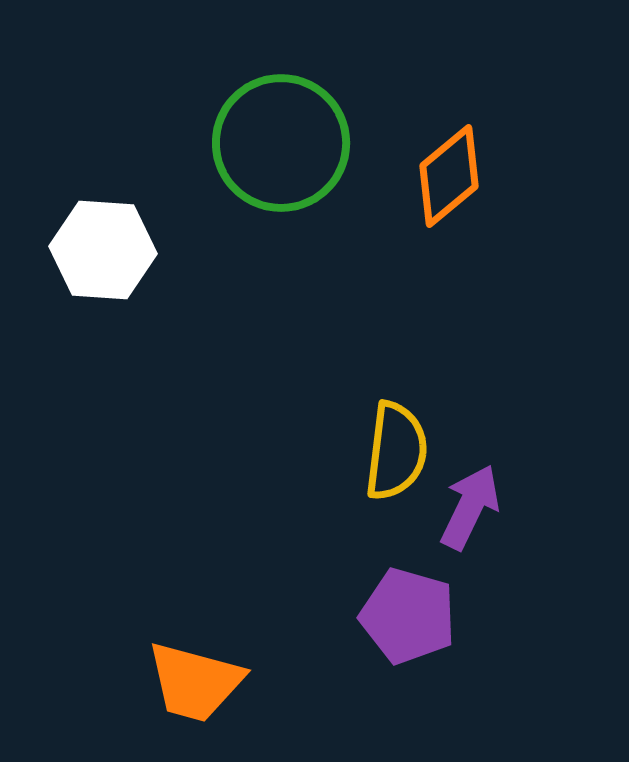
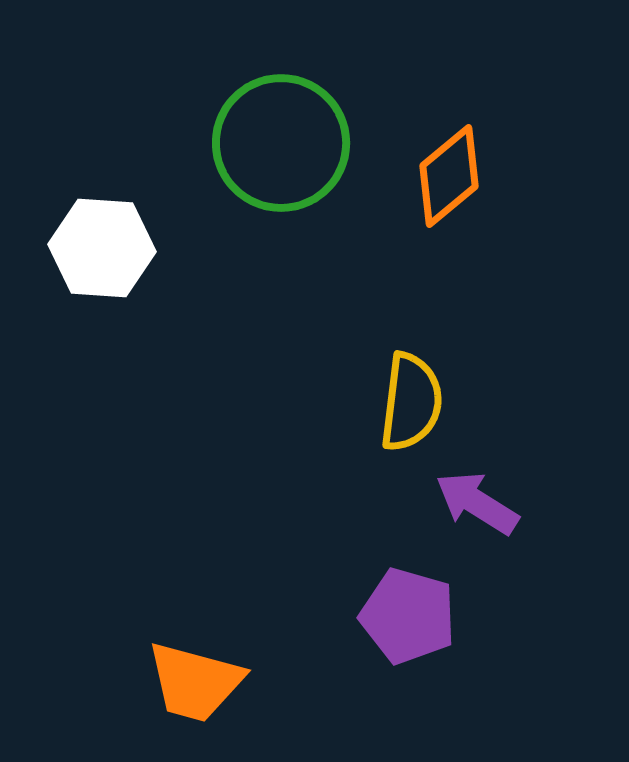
white hexagon: moved 1 px left, 2 px up
yellow semicircle: moved 15 px right, 49 px up
purple arrow: moved 7 px right, 4 px up; rotated 84 degrees counterclockwise
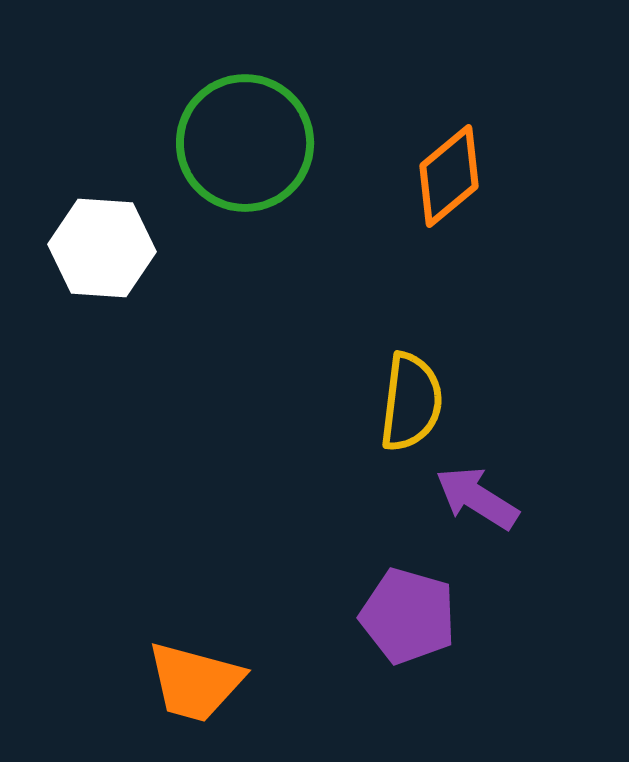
green circle: moved 36 px left
purple arrow: moved 5 px up
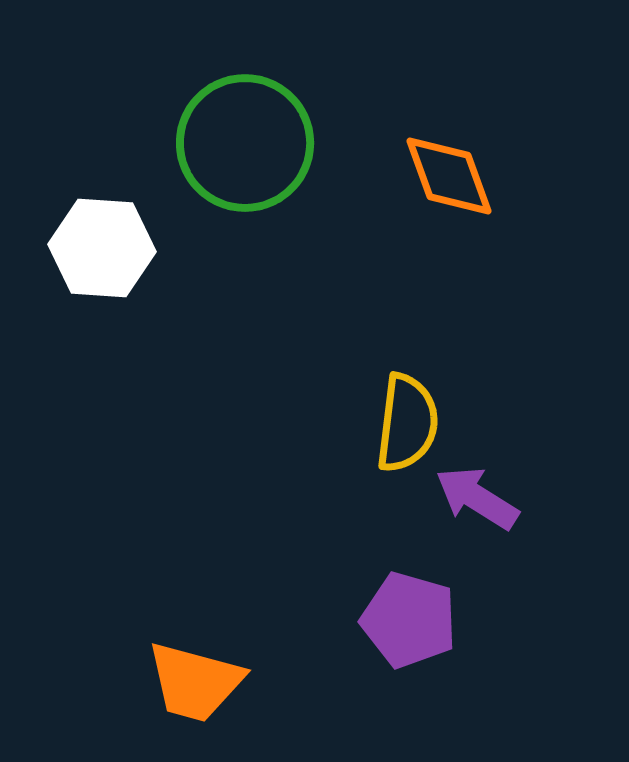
orange diamond: rotated 70 degrees counterclockwise
yellow semicircle: moved 4 px left, 21 px down
purple pentagon: moved 1 px right, 4 px down
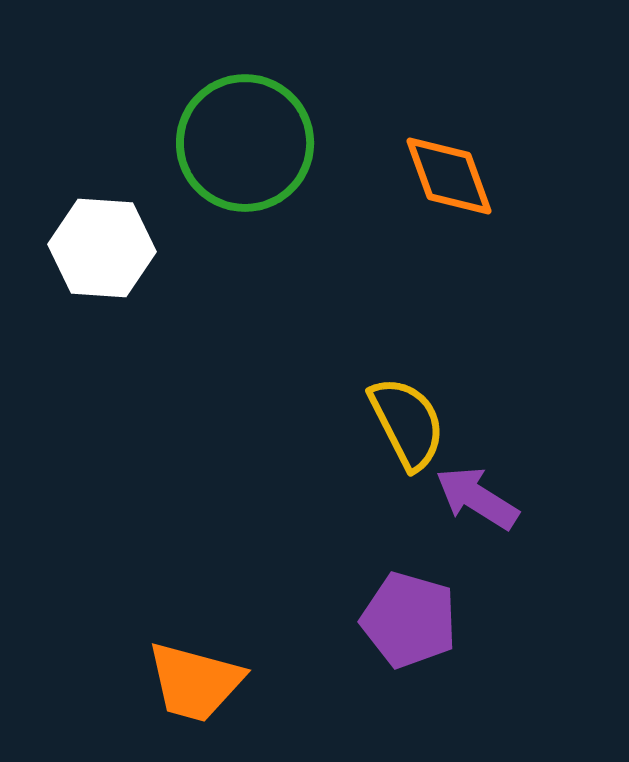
yellow semicircle: rotated 34 degrees counterclockwise
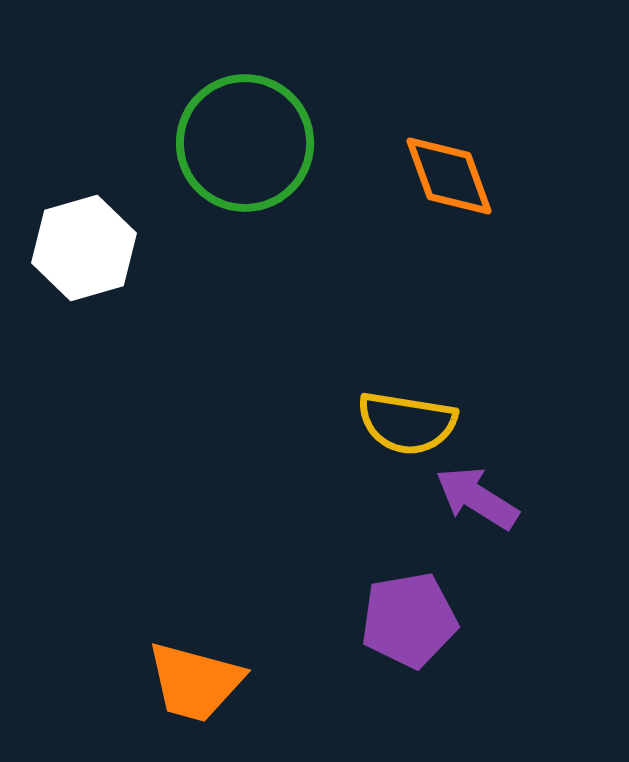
white hexagon: moved 18 px left; rotated 20 degrees counterclockwise
yellow semicircle: rotated 126 degrees clockwise
purple pentagon: rotated 26 degrees counterclockwise
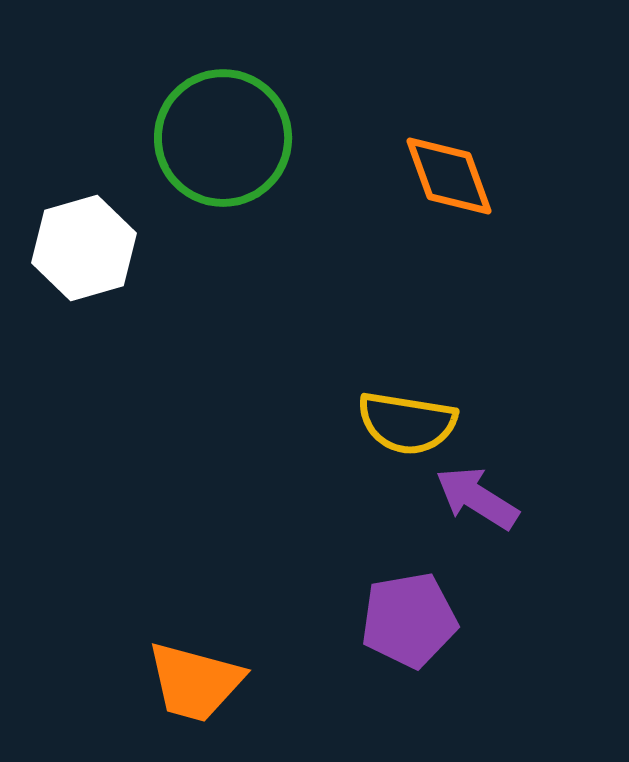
green circle: moved 22 px left, 5 px up
